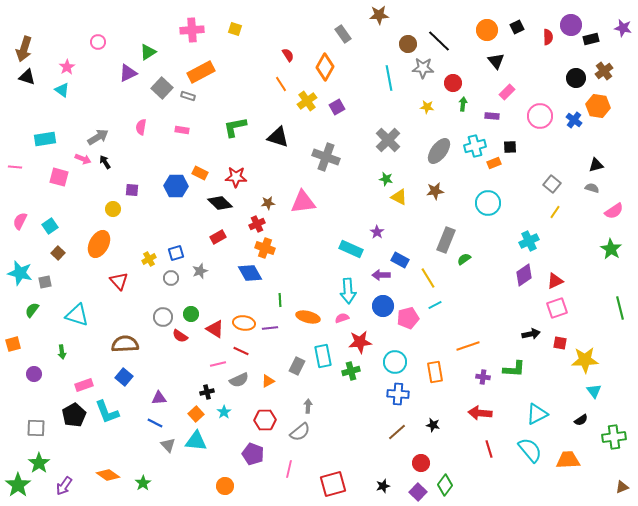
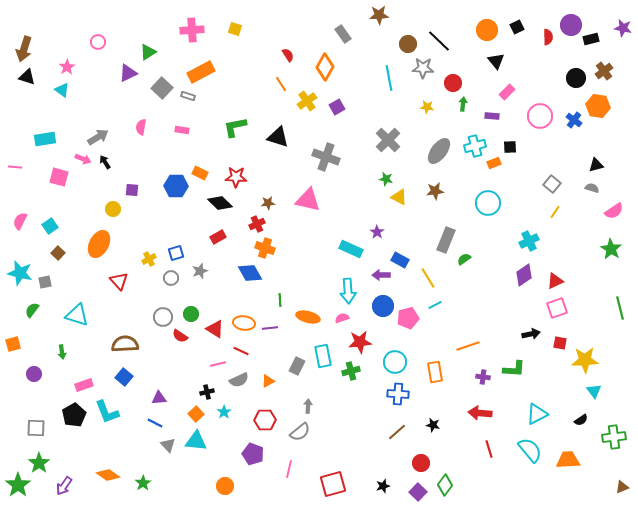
pink triangle at (303, 202): moved 5 px right, 2 px up; rotated 20 degrees clockwise
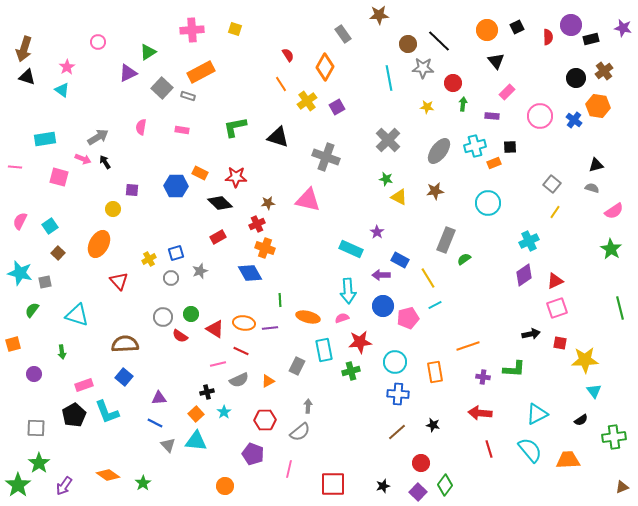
cyan rectangle at (323, 356): moved 1 px right, 6 px up
red square at (333, 484): rotated 16 degrees clockwise
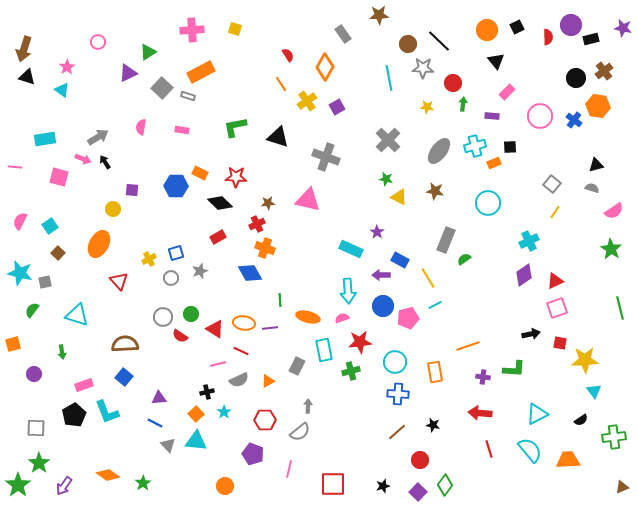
brown star at (435, 191): rotated 18 degrees clockwise
red circle at (421, 463): moved 1 px left, 3 px up
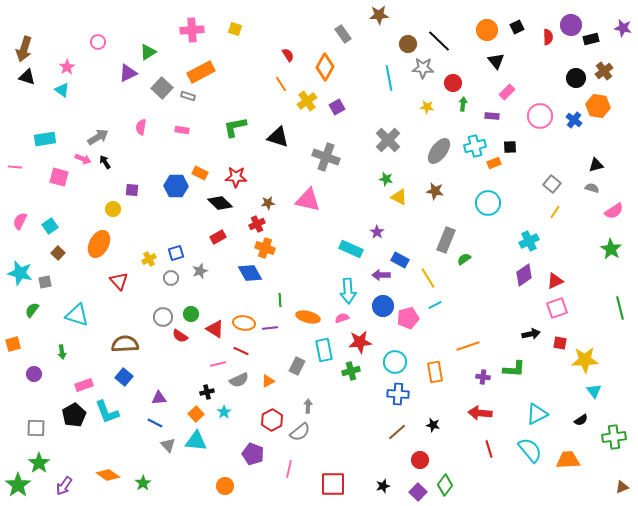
red hexagon at (265, 420): moved 7 px right; rotated 25 degrees counterclockwise
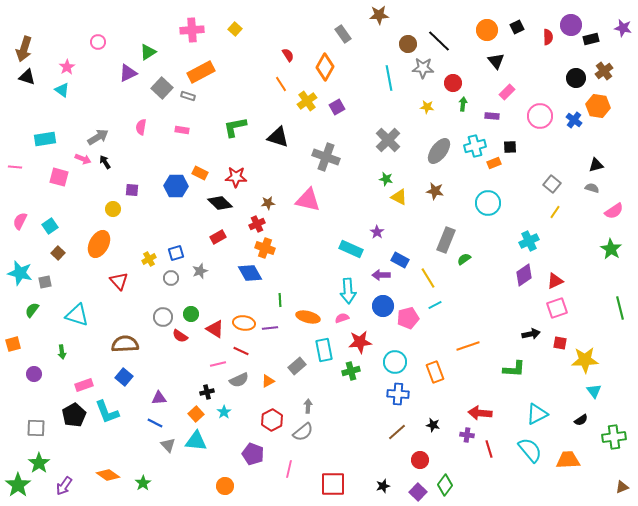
yellow square at (235, 29): rotated 24 degrees clockwise
gray rectangle at (297, 366): rotated 24 degrees clockwise
orange rectangle at (435, 372): rotated 10 degrees counterclockwise
purple cross at (483, 377): moved 16 px left, 58 px down
gray semicircle at (300, 432): moved 3 px right
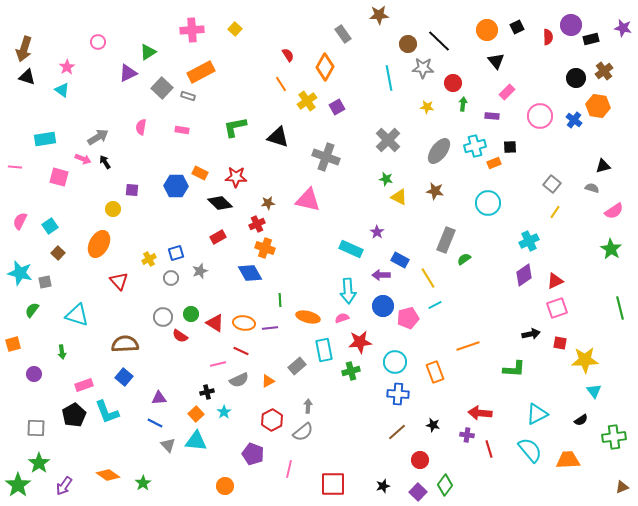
black triangle at (596, 165): moved 7 px right, 1 px down
red triangle at (215, 329): moved 6 px up
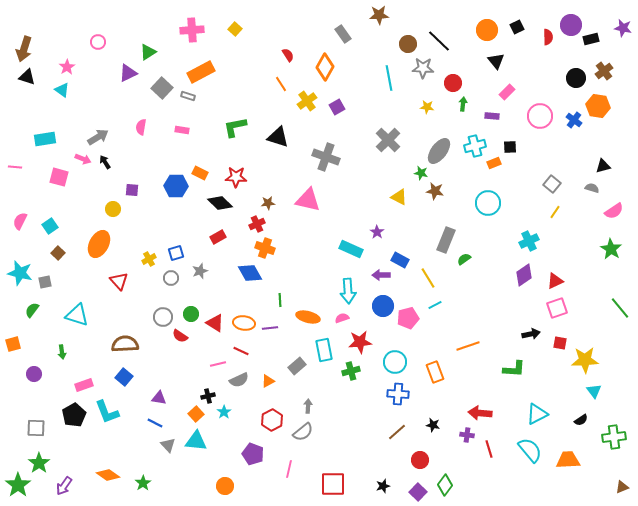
green star at (386, 179): moved 35 px right, 6 px up
green line at (620, 308): rotated 25 degrees counterclockwise
black cross at (207, 392): moved 1 px right, 4 px down
purple triangle at (159, 398): rotated 14 degrees clockwise
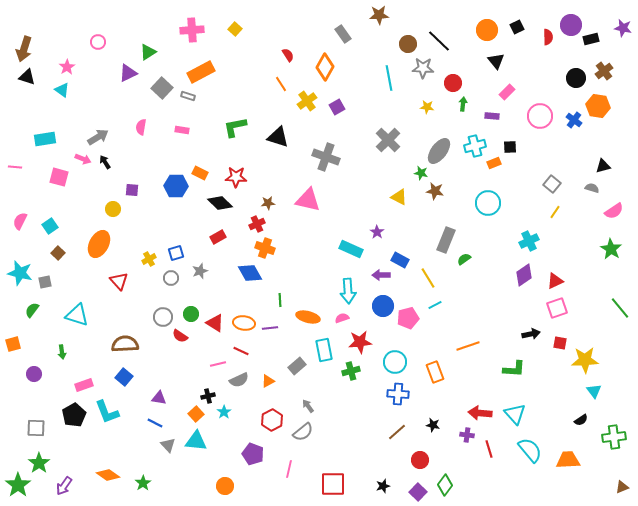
gray arrow at (308, 406): rotated 40 degrees counterclockwise
cyan triangle at (537, 414): moved 22 px left; rotated 45 degrees counterclockwise
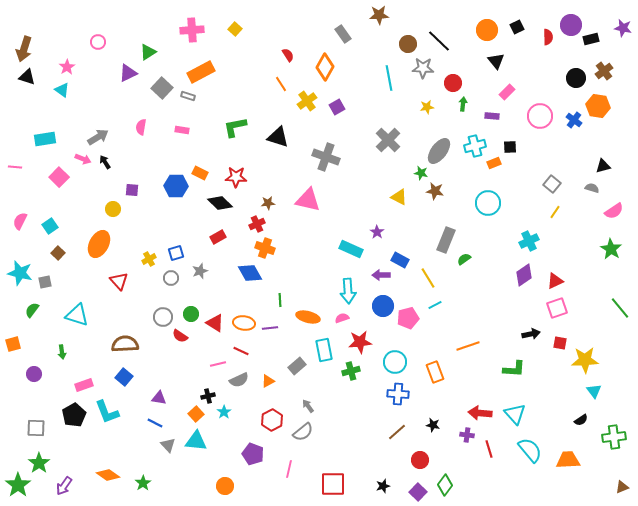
yellow star at (427, 107): rotated 16 degrees counterclockwise
pink square at (59, 177): rotated 30 degrees clockwise
